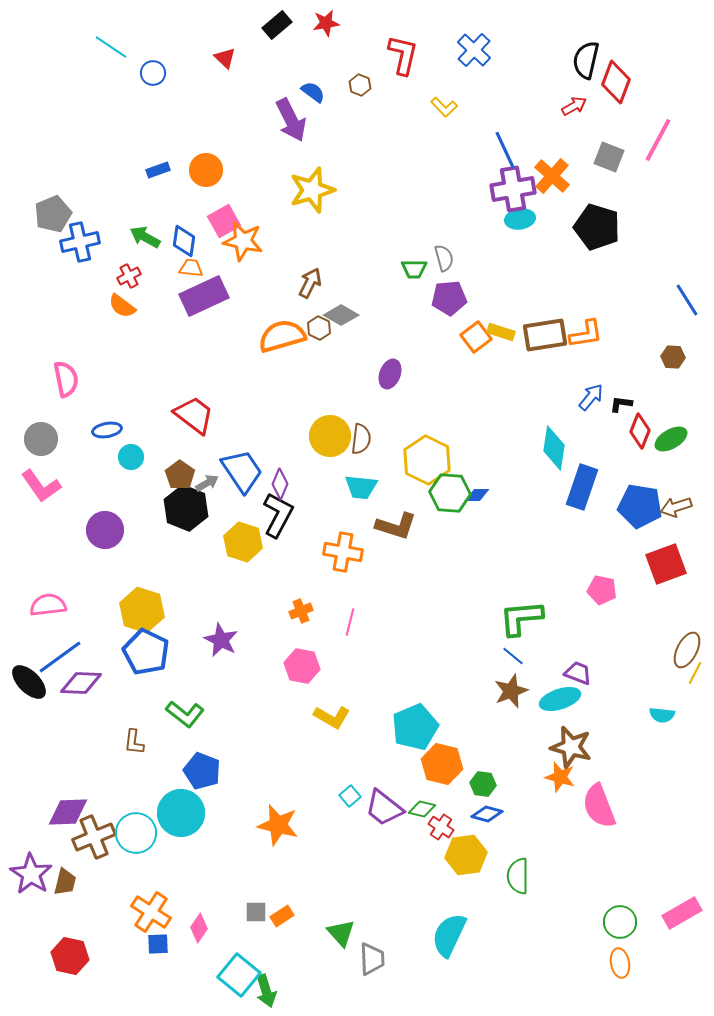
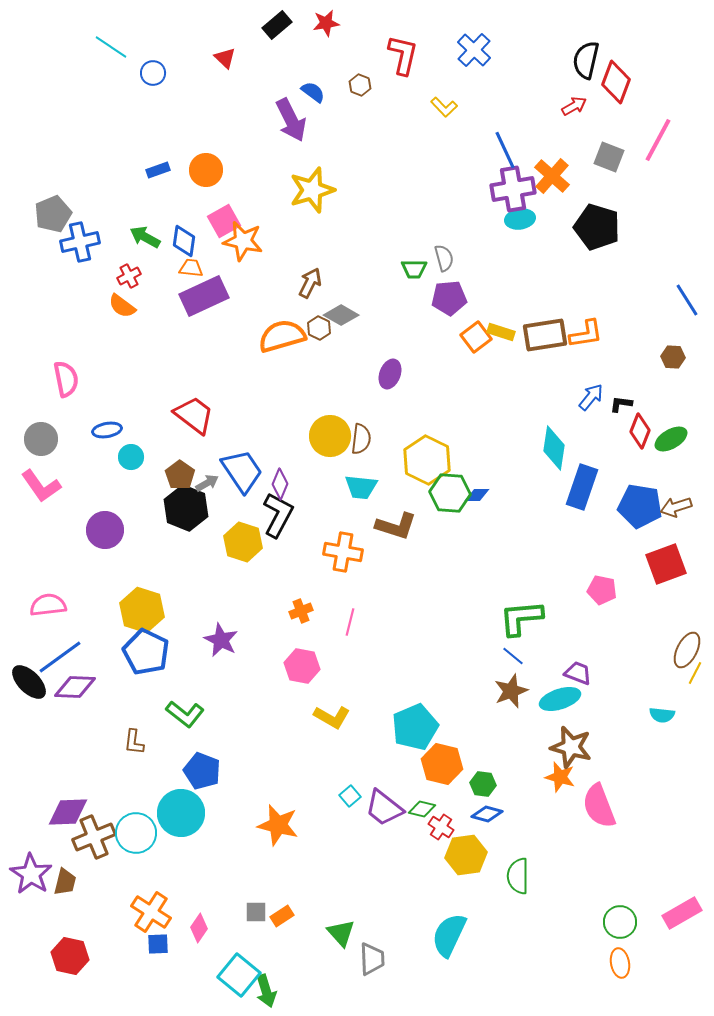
purple diamond at (81, 683): moved 6 px left, 4 px down
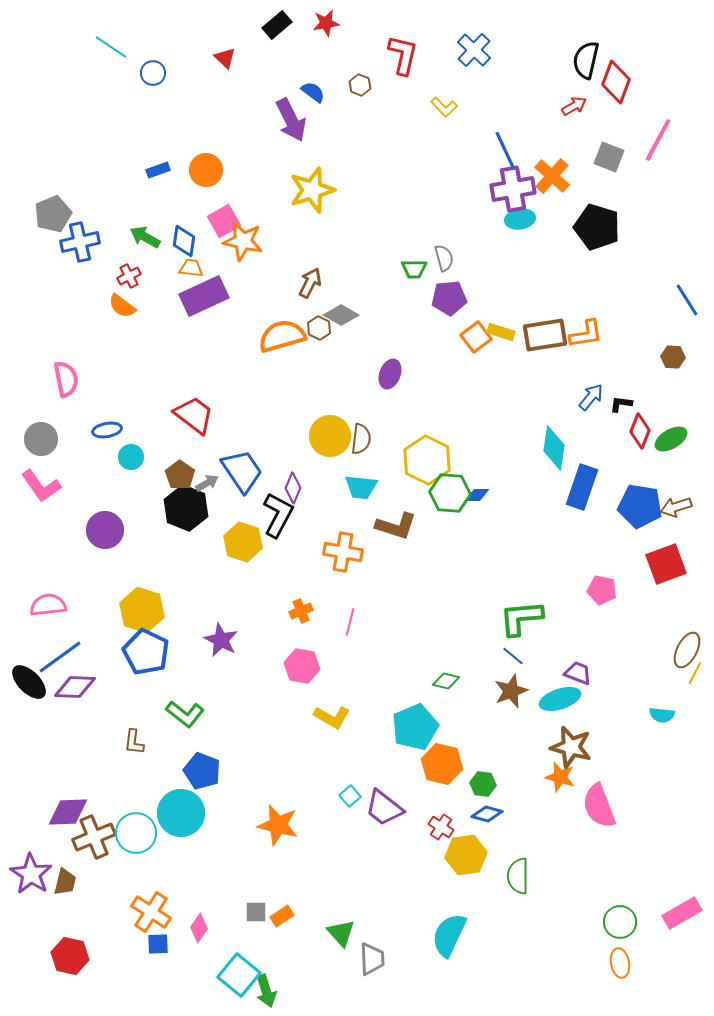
purple diamond at (280, 484): moved 13 px right, 4 px down
green diamond at (422, 809): moved 24 px right, 128 px up
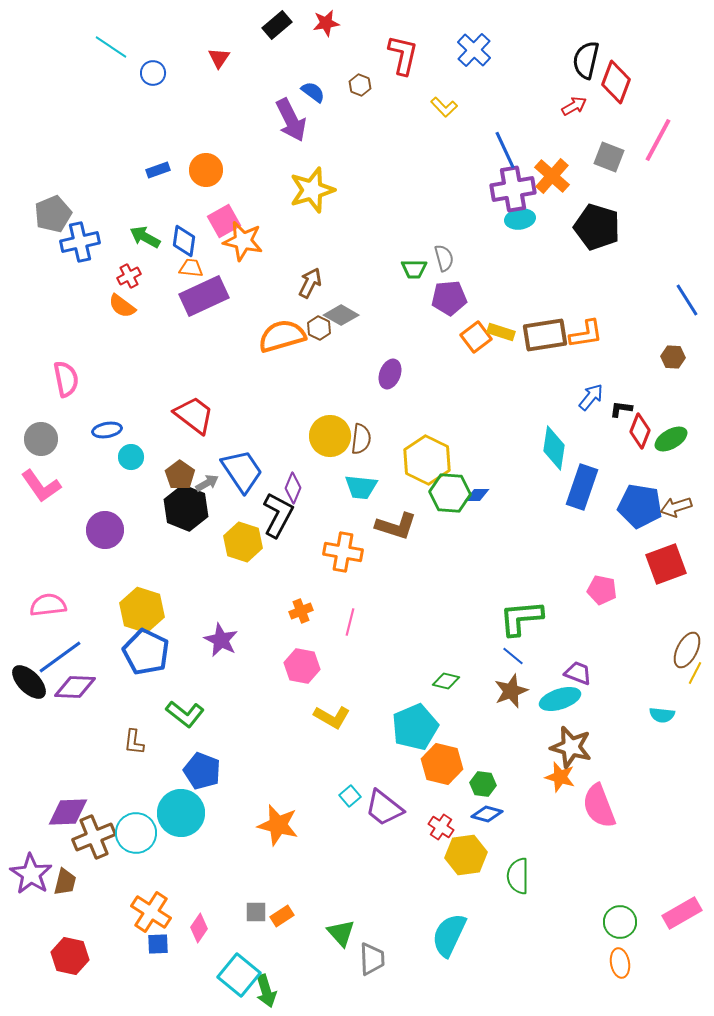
red triangle at (225, 58): moved 6 px left; rotated 20 degrees clockwise
black L-shape at (621, 404): moved 5 px down
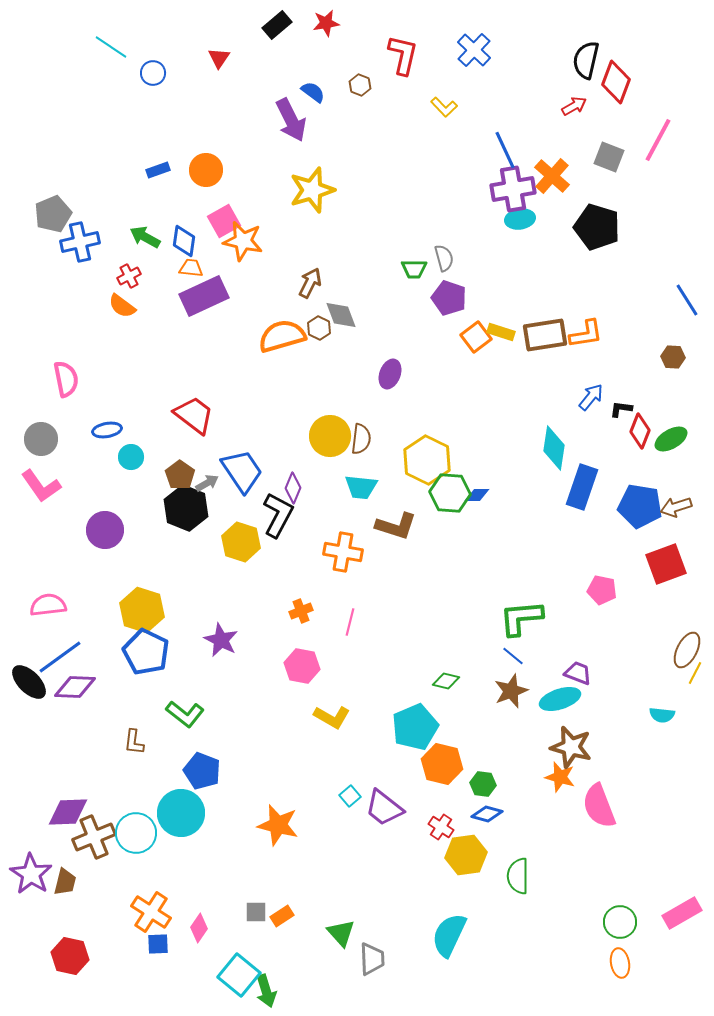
purple pentagon at (449, 298): rotated 24 degrees clockwise
gray diamond at (341, 315): rotated 40 degrees clockwise
yellow hexagon at (243, 542): moved 2 px left
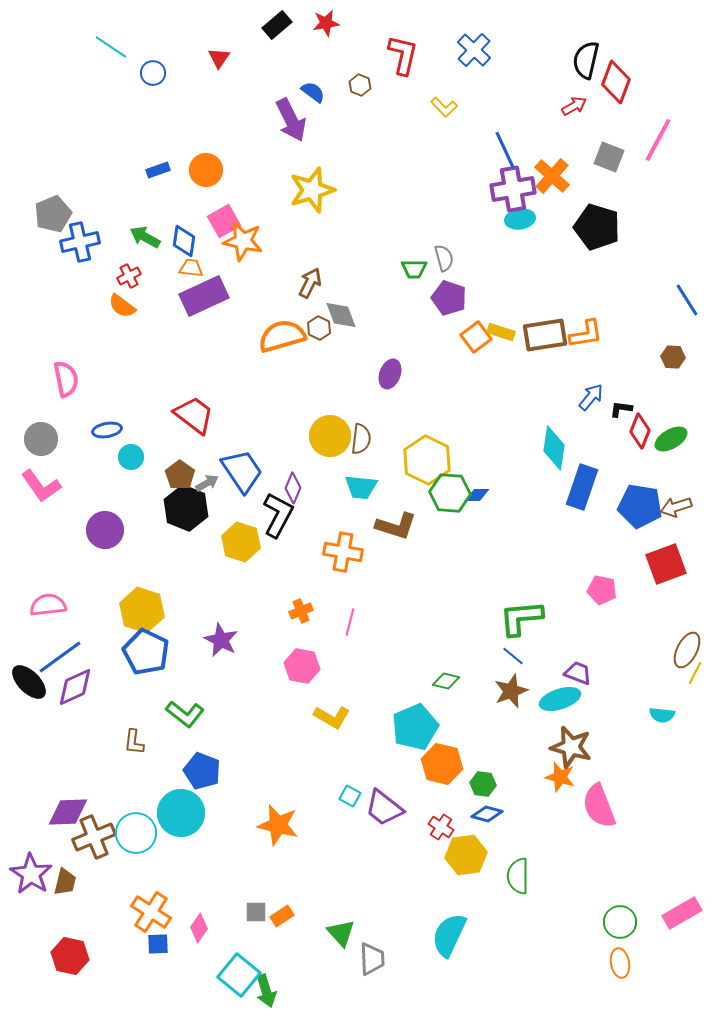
purple diamond at (75, 687): rotated 27 degrees counterclockwise
cyan square at (350, 796): rotated 20 degrees counterclockwise
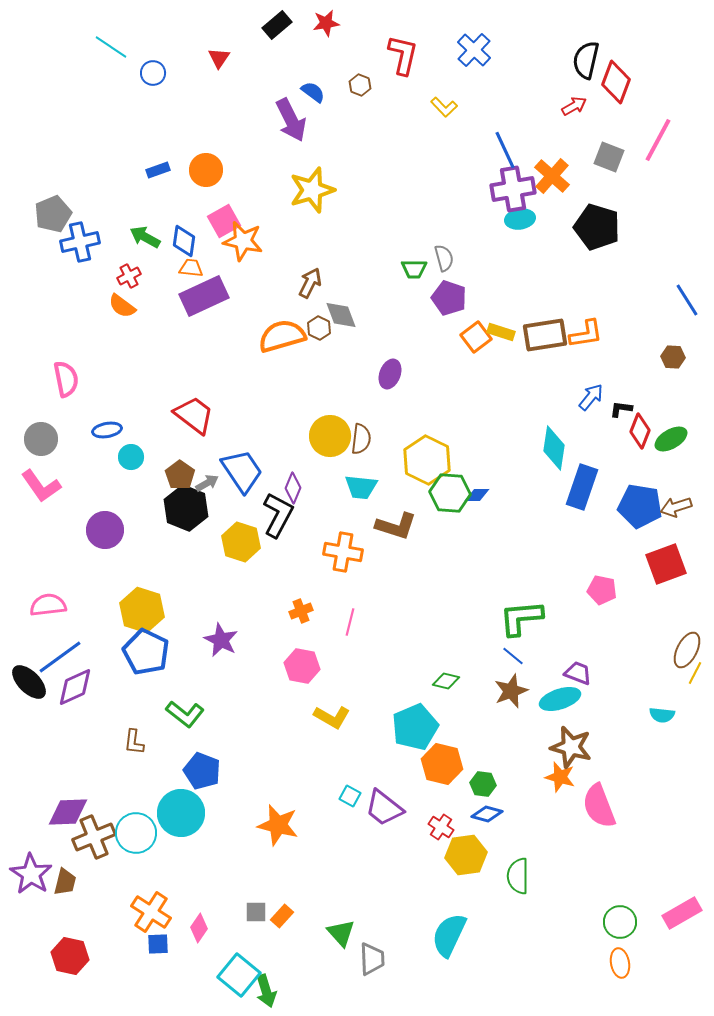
orange rectangle at (282, 916): rotated 15 degrees counterclockwise
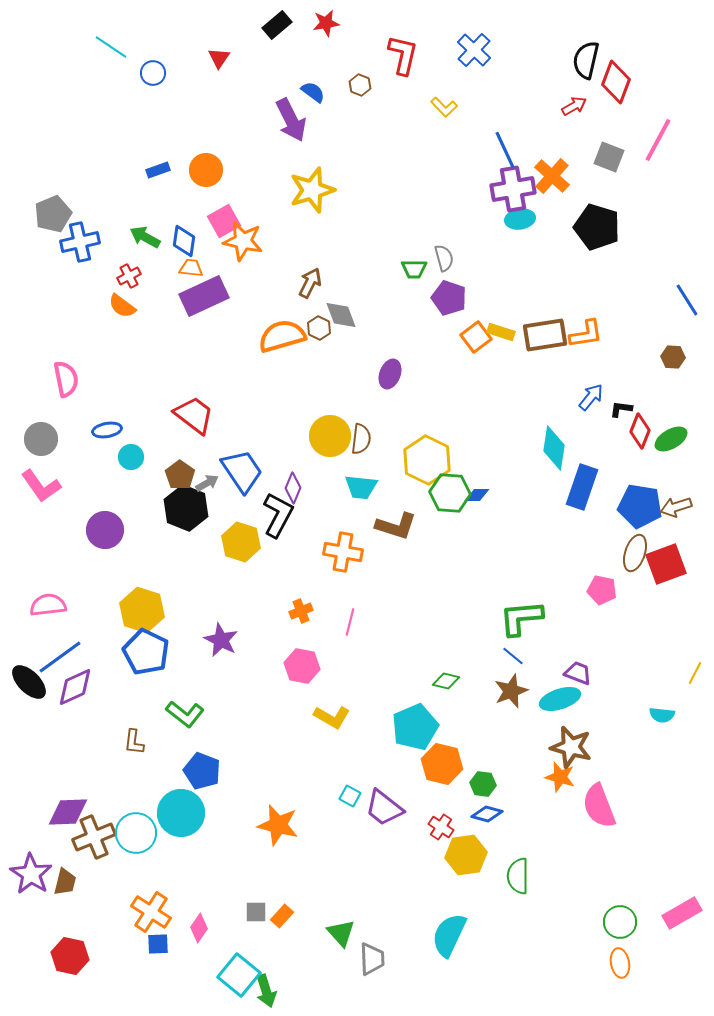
brown ellipse at (687, 650): moved 52 px left, 97 px up; rotated 9 degrees counterclockwise
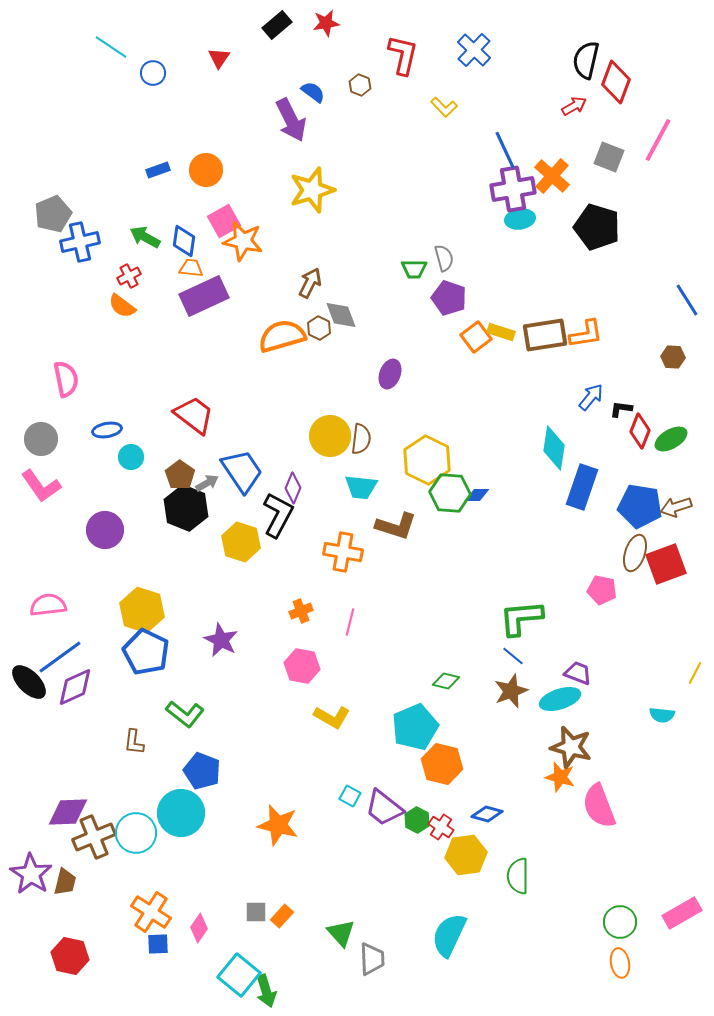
green hexagon at (483, 784): moved 66 px left, 36 px down; rotated 20 degrees clockwise
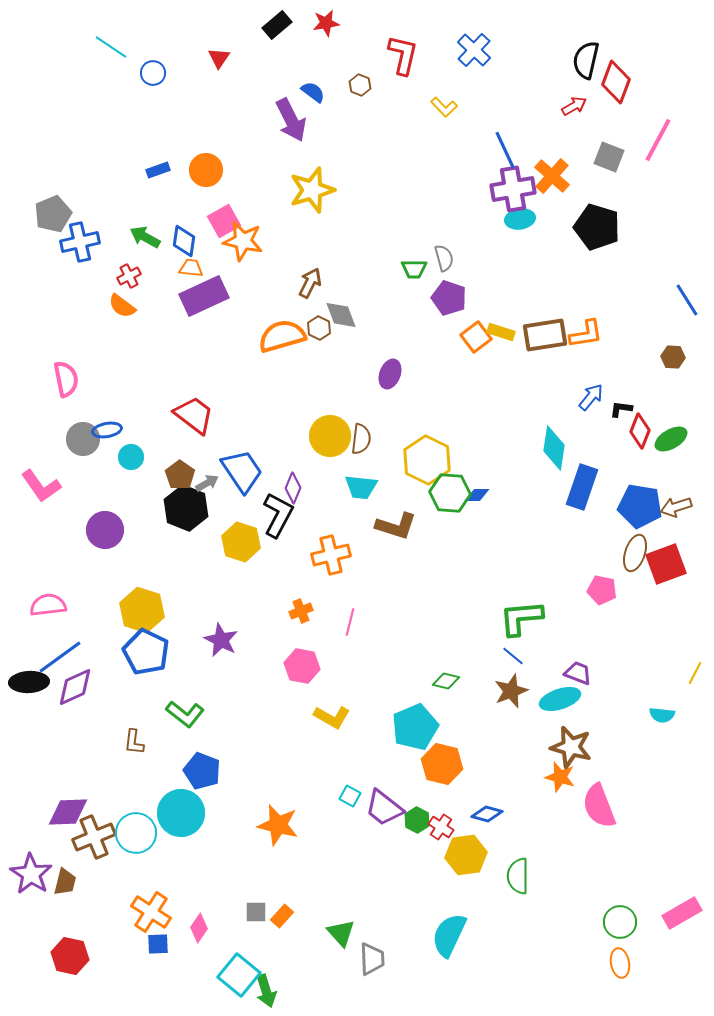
gray circle at (41, 439): moved 42 px right
orange cross at (343, 552): moved 12 px left, 3 px down; rotated 24 degrees counterclockwise
black ellipse at (29, 682): rotated 48 degrees counterclockwise
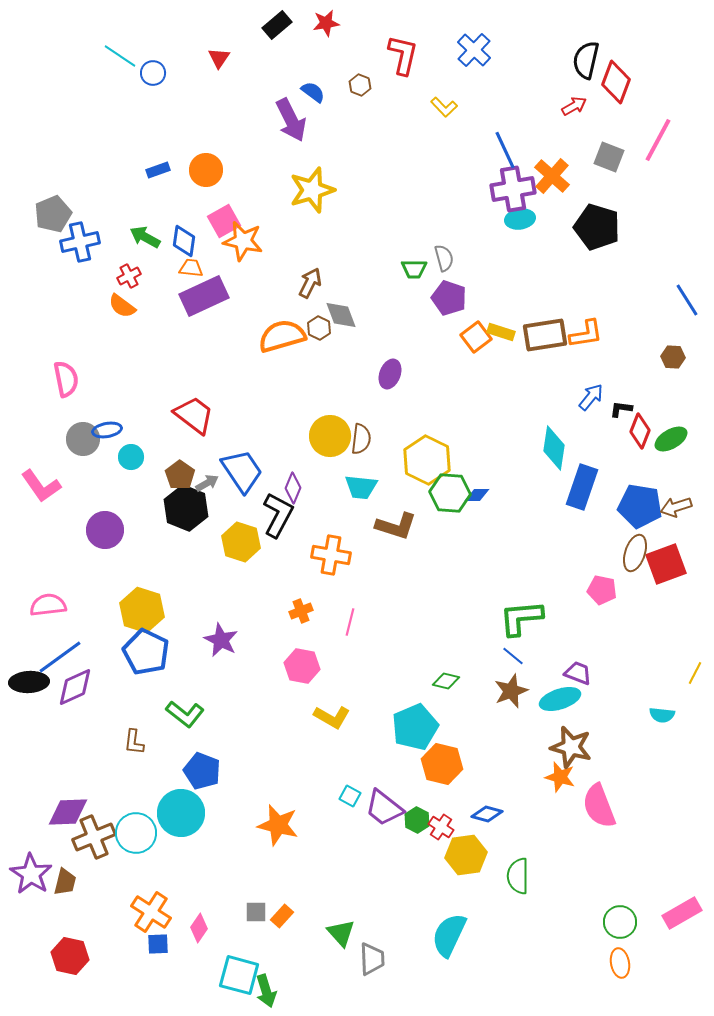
cyan line at (111, 47): moved 9 px right, 9 px down
orange cross at (331, 555): rotated 24 degrees clockwise
cyan square at (239, 975): rotated 24 degrees counterclockwise
